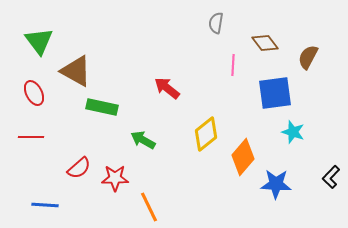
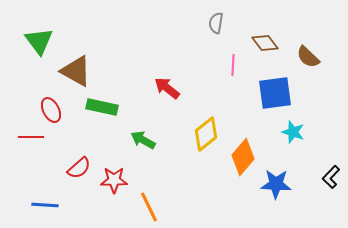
brown semicircle: rotated 75 degrees counterclockwise
red ellipse: moved 17 px right, 17 px down
red star: moved 1 px left, 2 px down
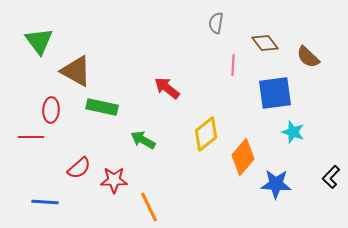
red ellipse: rotated 30 degrees clockwise
blue line: moved 3 px up
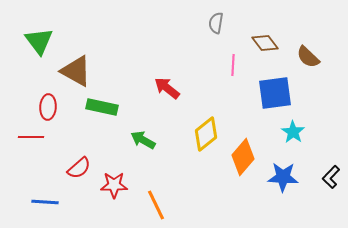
red ellipse: moved 3 px left, 3 px up
cyan star: rotated 15 degrees clockwise
red star: moved 5 px down
blue star: moved 7 px right, 7 px up
orange line: moved 7 px right, 2 px up
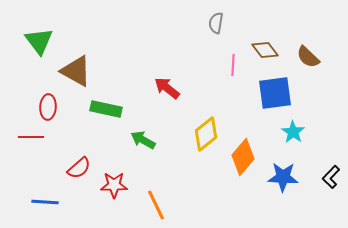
brown diamond: moved 7 px down
green rectangle: moved 4 px right, 2 px down
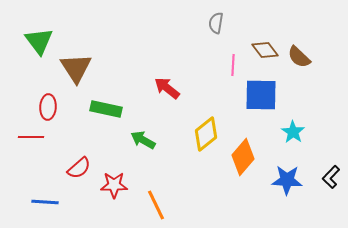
brown semicircle: moved 9 px left
brown triangle: moved 3 px up; rotated 28 degrees clockwise
blue square: moved 14 px left, 2 px down; rotated 9 degrees clockwise
blue star: moved 4 px right, 3 px down
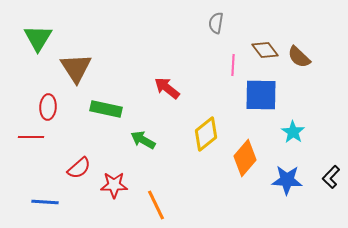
green triangle: moved 1 px left, 3 px up; rotated 8 degrees clockwise
orange diamond: moved 2 px right, 1 px down
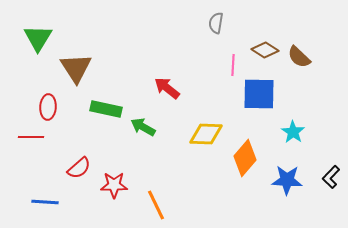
brown diamond: rotated 20 degrees counterclockwise
blue square: moved 2 px left, 1 px up
yellow diamond: rotated 40 degrees clockwise
green arrow: moved 13 px up
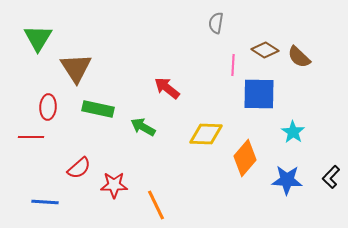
green rectangle: moved 8 px left
